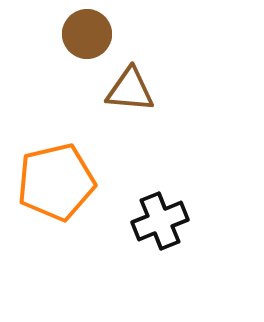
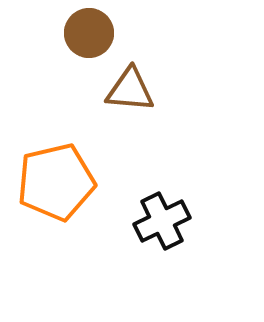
brown circle: moved 2 px right, 1 px up
black cross: moved 2 px right; rotated 4 degrees counterclockwise
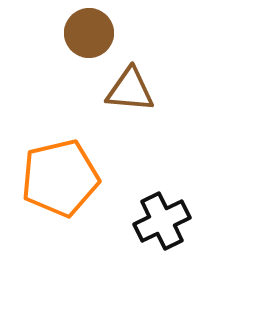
orange pentagon: moved 4 px right, 4 px up
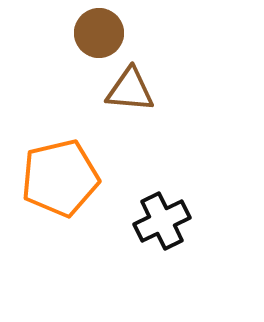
brown circle: moved 10 px right
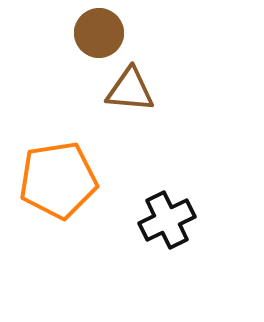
orange pentagon: moved 2 px left, 2 px down; rotated 4 degrees clockwise
black cross: moved 5 px right, 1 px up
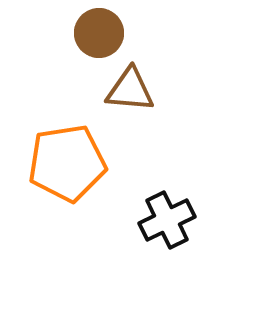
orange pentagon: moved 9 px right, 17 px up
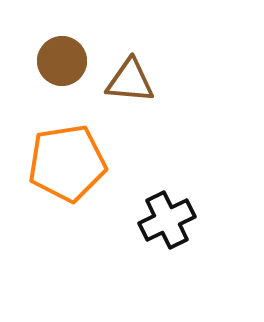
brown circle: moved 37 px left, 28 px down
brown triangle: moved 9 px up
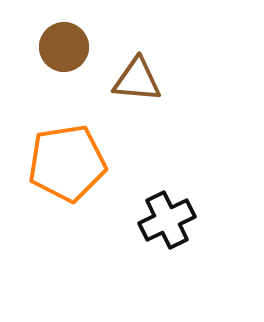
brown circle: moved 2 px right, 14 px up
brown triangle: moved 7 px right, 1 px up
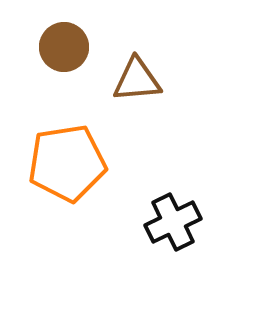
brown triangle: rotated 10 degrees counterclockwise
black cross: moved 6 px right, 2 px down
